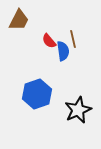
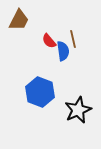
blue hexagon: moved 3 px right, 2 px up; rotated 20 degrees counterclockwise
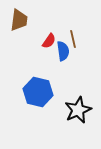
brown trapezoid: rotated 20 degrees counterclockwise
red semicircle: rotated 105 degrees counterclockwise
blue hexagon: moved 2 px left; rotated 8 degrees counterclockwise
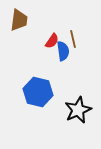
red semicircle: moved 3 px right
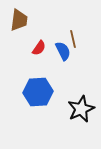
red semicircle: moved 13 px left, 7 px down
blue semicircle: rotated 18 degrees counterclockwise
blue hexagon: rotated 16 degrees counterclockwise
black star: moved 3 px right, 1 px up
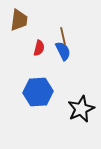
brown line: moved 10 px left, 3 px up
red semicircle: rotated 21 degrees counterclockwise
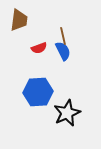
red semicircle: rotated 56 degrees clockwise
black star: moved 14 px left, 4 px down
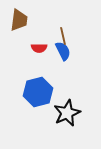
red semicircle: rotated 21 degrees clockwise
blue hexagon: rotated 12 degrees counterclockwise
